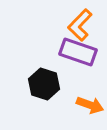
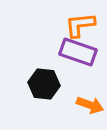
orange L-shape: rotated 40 degrees clockwise
black hexagon: rotated 12 degrees counterclockwise
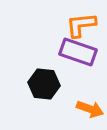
orange L-shape: moved 1 px right
orange arrow: moved 4 px down
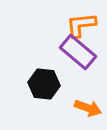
purple rectangle: rotated 21 degrees clockwise
orange arrow: moved 2 px left, 1 px up
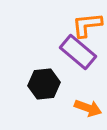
orange L-shape: moved 6 px right
black hexagon: rotated 12 degrees counterclockwise
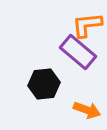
orange arrow: moved 1 px left, 2 px down
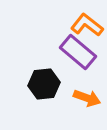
orange L-shape: rotated 44 degrees clockwise
orange arrow: moved 12 px up
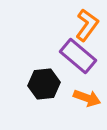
orange L-shape: rotated 88 degrees clockwise
purple rectangle: moved 4 px down
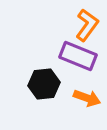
purple rectangle: rotated 18 degrees counterclockwise
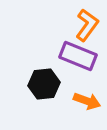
orange arrow: moved 3 px down
